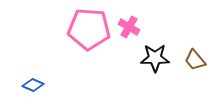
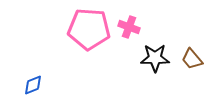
pink cross: rotated 10 degrees counterclockwise
brown trapezoid: moved 3 px left, 1 px up
blue diamond: rotated 45 degrees counterclockwise
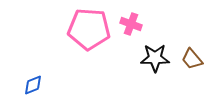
pink cross: moved 2 px right, 3 px up
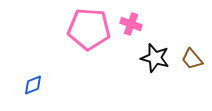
black star: rotated 16 degrees clockwise
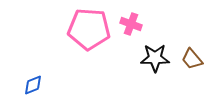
black star: rotated 16 degrees counterclockwise
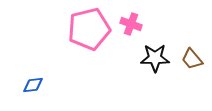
pink pentagon: rotated 18 degrees counterclockwise
blue diamond: rotated 15 degrees clockwise
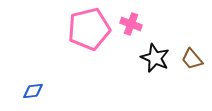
black star: rotated 24 degrees clockwise
blue diamond: moved 6 px down
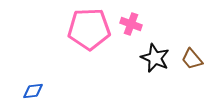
pink pentagon: rotated 12 degrees clockwise
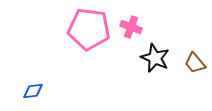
pink cross: moved 3 px down
pink pentagon: rotated 9 degrees clockwise
brown trapezoid: moved 3 px right, 4 px down
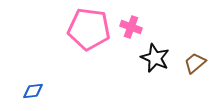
brown trapezoid: rotated 90 degrees clockwise
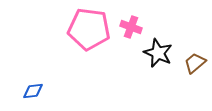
black star: moved 3 px right, 5 px up
